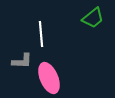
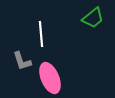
gray L-shape: rotated 70 degrees clockwise
pink ellipse: moved 1 px right
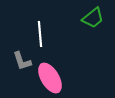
white line: moved 1 px left
pink ellipse: rotated 8 degrees counterclockwise
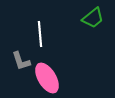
gray L-shape: moved 1 px left
pink ellipse: moved 3 px left
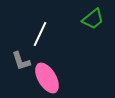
green trapezoid: moved 1 px down
white line: rotated 30 degrees clockwise
